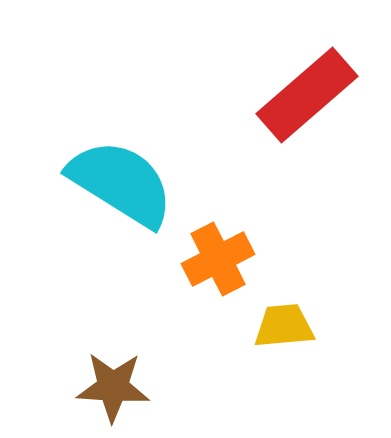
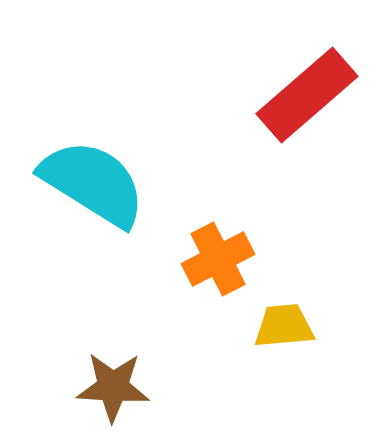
cyan semicircle: moved 28 px left
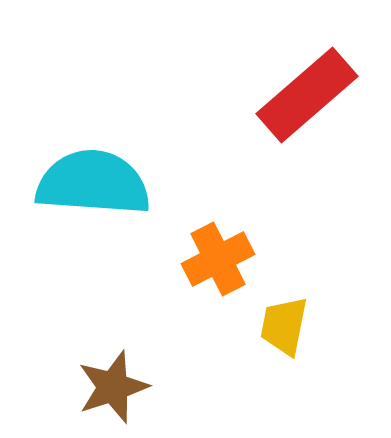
cyan semicircle: rotated 28 degrees counterclockwise
yellow trapezoid: rotated 74 degrees counterclockwise
brown star: rotated 22 degrees counterclockwise
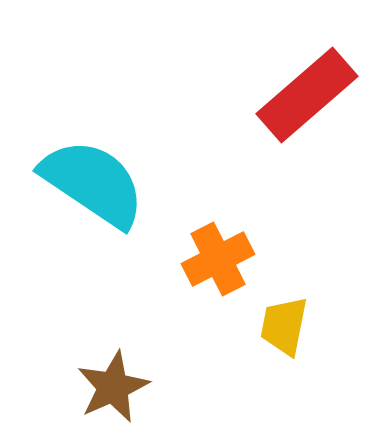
cyan semicircle: rotated 30 degrees clockwise
brown star: rotated 6 degrees counterclockwise
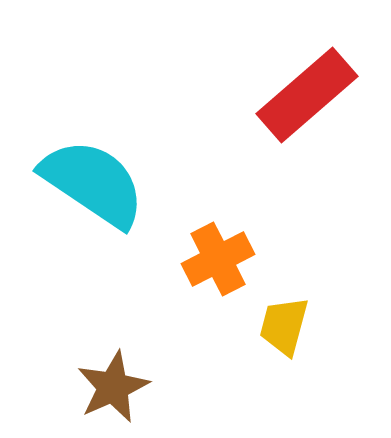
yellow trapezoid: rotated 4 degrees clockwise
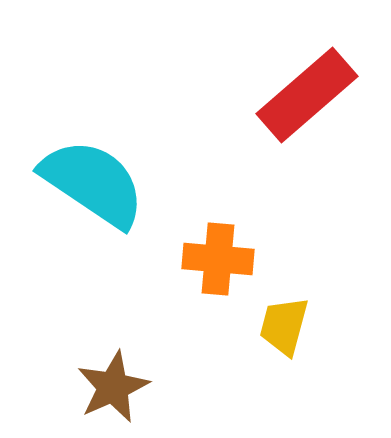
orange cross: rotated 32 degrees clockwise
